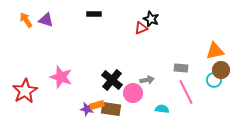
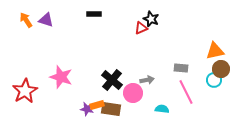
brown circle: moved 1 px up
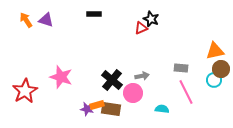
gray arrow: moved 5 px left, 4 px up
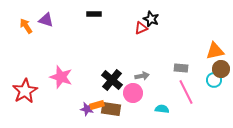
orange arrow: moved 6 px down
